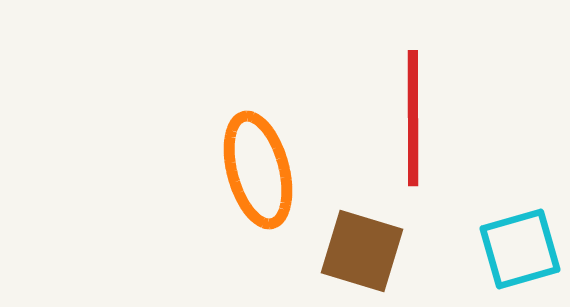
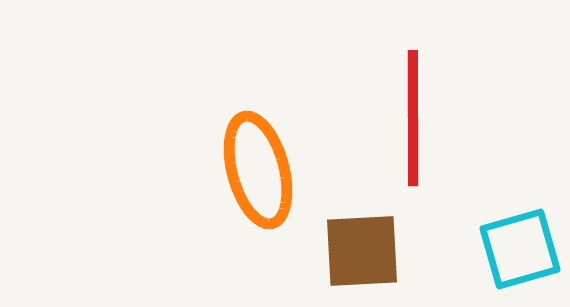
brown square: rotated 20 degrees counterclockwise
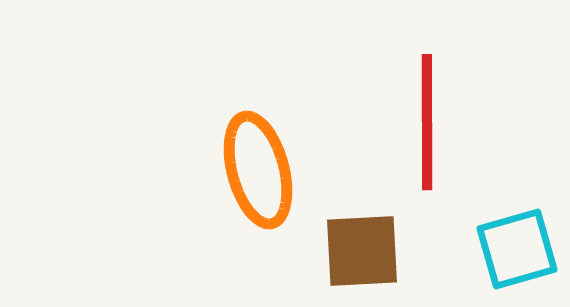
red line: moved 14 px right, 4 px down
cyan square: moved 3 px left
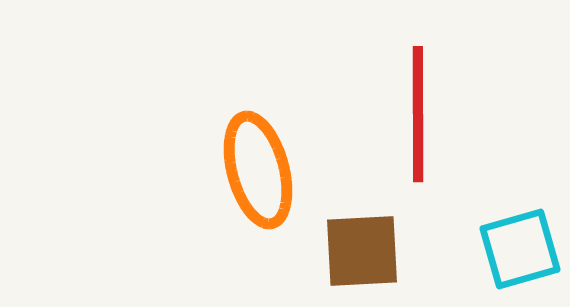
red line: moved 9 px left, 8 px up
cyan square: moved 3 px right
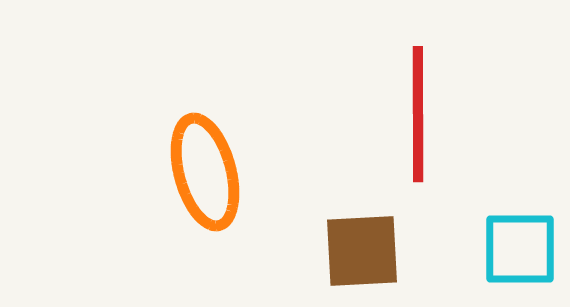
orange ellipse: moved 53 px left, 2 px down
cyan square: rotated 16 degrees clockwise
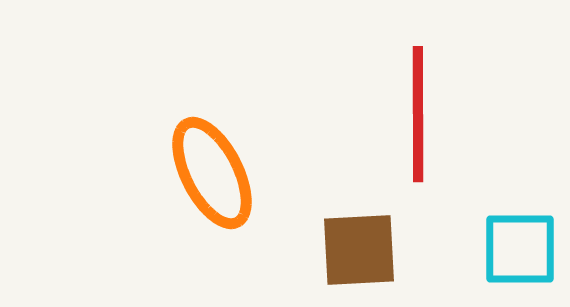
orange ellipse: moved 7 px right, 1 px down; rotated 12 degrees counterclockwise
brown square: moved 3 px left, 1 px up
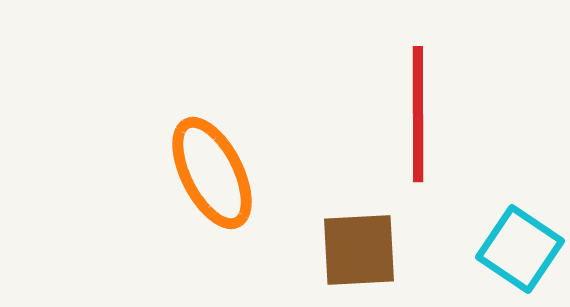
cyan square: rotated 34 degrees clockwise
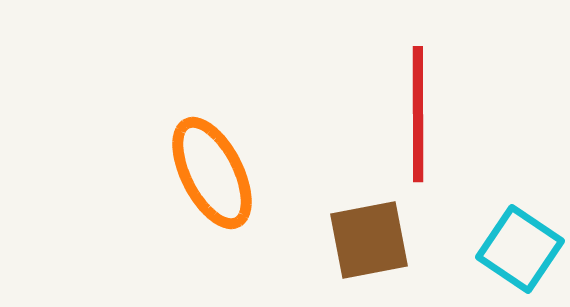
brown square: moved 10 px right, 10 px up; rotated 8 degrees counterclockwise
